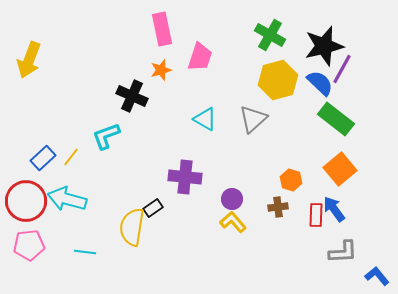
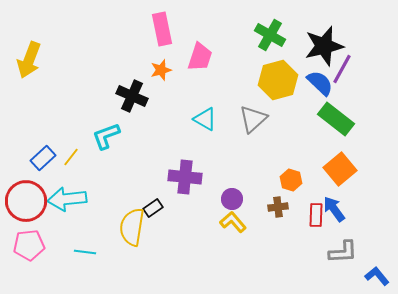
cyan arrow: rotated 21 degrees counterclockwise
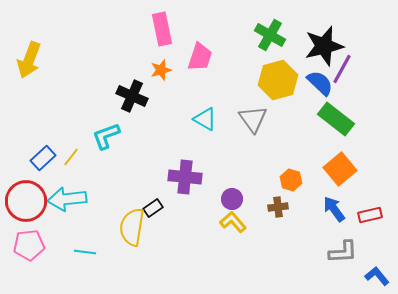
gray triangle: rotated 24 degrees counterclockwise
red rectangle: moved 54 px right; rotated 75 degrees clockwise
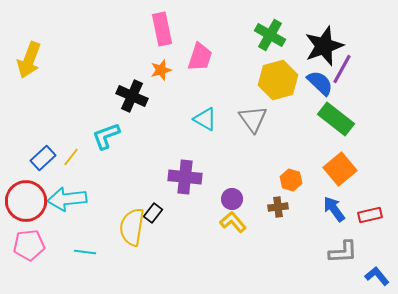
black star: rotated 6 degrees counterclockwise
black rectangle: moved 5 px down; rotated 18 degrees counterclockwise
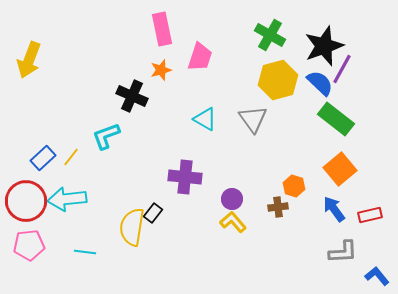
orange hexagon: moved 3 px right, 6 px down
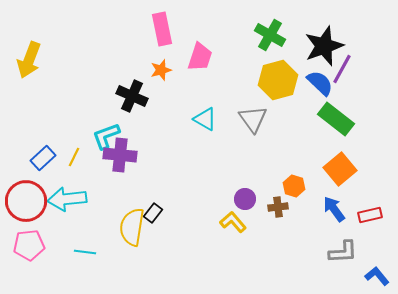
yellow line: moved 3 px right; rotated 12 degrees counterclockwise
purple cross: moved 65 px left, 22 px up
purple circle: moved 13 px right
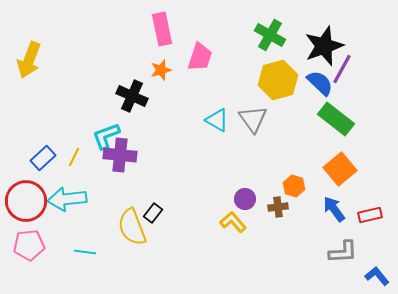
cyan triangle: moved 12 px right, 1 px down
yellow semicircle: rotated 30 degrees counterclockwise
